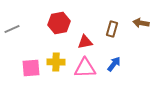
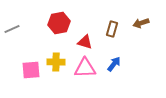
brown arrow: rotated 28 degrees counterclockwise
red triangle: rotated 28 degrees clockwise
pink square: moved 2 px down
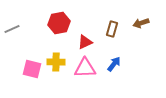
red triangle: rotated 42 degrees counterclockwise
pink square: moved 1 px right, 1 px up; rotated 18 degrees clockwise
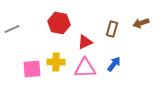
red hexagon: rotated 20 degrees clockwise
pink square: rotated 18 degrees counterclockwise
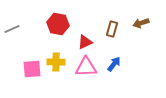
red hexagon: moved 1 px left, 1 px down
pink triangle: moved 1 px right, 1 px up
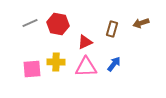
gray line: moved 18 px right, 6 px up
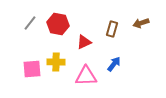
gray line: rotated 28 degrees counterclockwise
red triangle: moved 1 px left
pink triangle: moved 9 px down
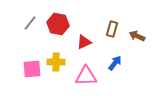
brown arrow: moved 4 px left, 13 px down; rotated 42 degrees clockwise
blue arrow: moved 1 px right, 1 px up
